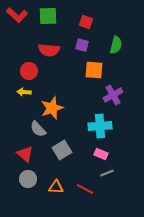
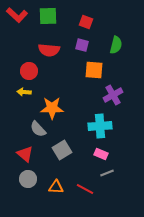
orange star: rotated 20 degrees clockwise
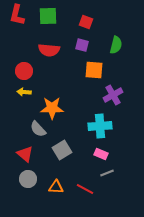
red L-shape: rotated 60 degrees clockwise
red circle: moved 5 px left
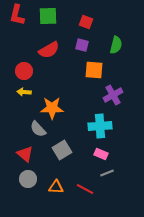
red semicircle: rotated 35 degrees counterclockwise
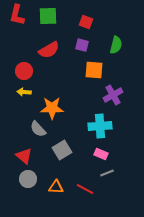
red triangle: moved 1 px left, 2 px down
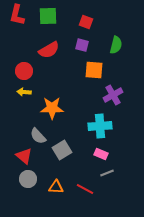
gray semicircle: moved 7 px down
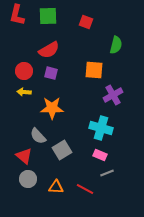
purple square: moved 31 px left, 28 px down
cyan cross: moved 1 px right, 2 px down; rotated 20 degrees clockwise
pink rectangle: moved 1 px left, 1 px down
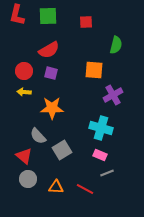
red square: rotated 24 degrees counterclockwise
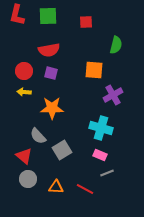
red semicircle: rotated 20 degrees clockwise
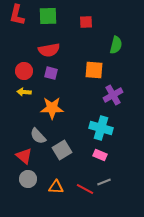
gray line: moved 3 px left, 9 px down
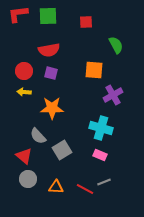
red L-shape: moved 1 px right, 1 px up; rotated 70 degrees clockwise
green semicircle: rotated 42 degrees counterclockwise
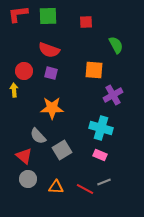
red semicircle: rotated 30 degrees clockwise
yellow arrow: moved 10 px left, 2 px up; rotated 80 degrees clockwise
